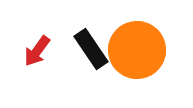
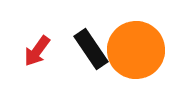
orange circle: moved 1 px left
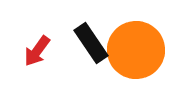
black rectangle: moved 6 px up
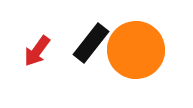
black rectangle: rotated 72 degrees clockwise
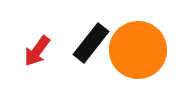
orange circle: moved 2 px right
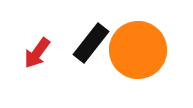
red arrow: moved 2 px down
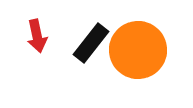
red arrow: moved 17 px up; rotated 48 degrees counterclockwise
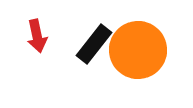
black rectangle: moved 3 px right, 1 px down
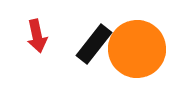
orange circle: moved 1 px left, 1 px up
